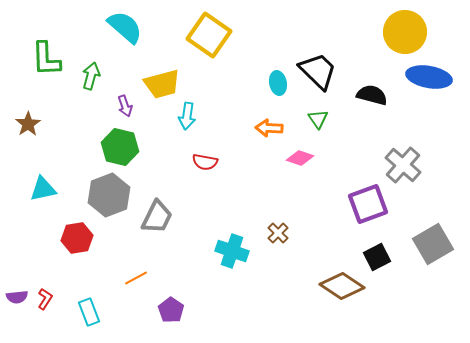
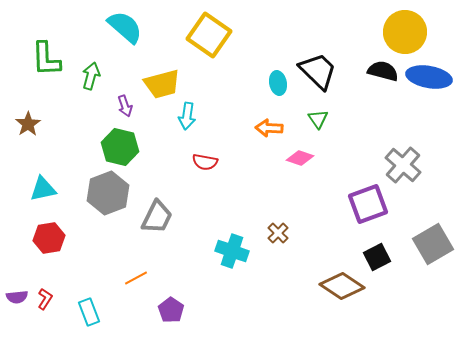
black semicircle: moved 11 px right, 24 px up
gray hexagon: moved 1 px left, 2 px up
red hexagon: moved 28 px left
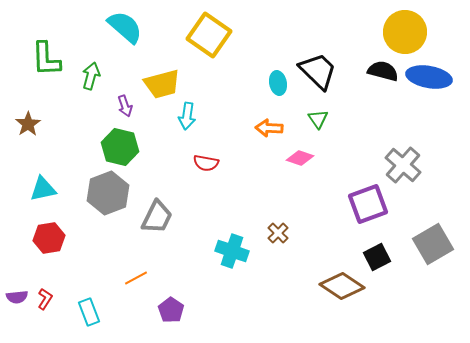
red semicircle: moved 1 px right, 1 px down
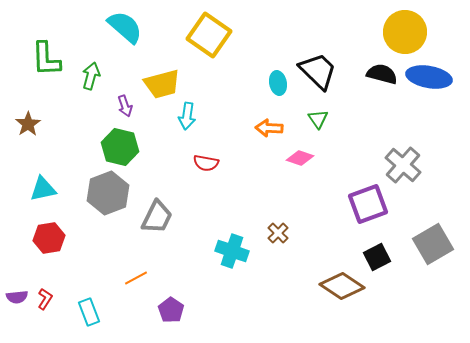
black semicircle: moved 1 px left, 3 px down
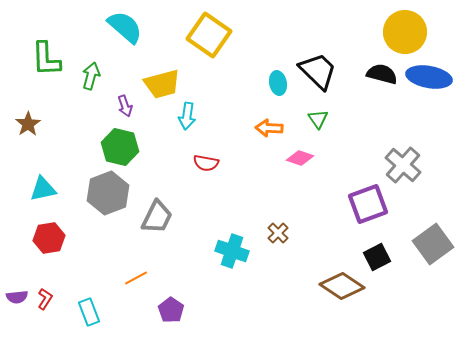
gray square: rotated 6 degrees counterclockwise
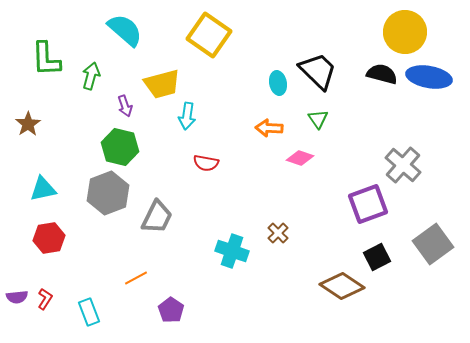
cyan semicircle: moved 3 px down
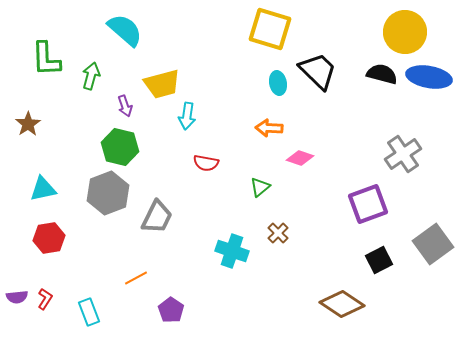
yellow square: moved 61 px right, 6 px up; rotated 18 degrees counterclockwise
green triangle: moved 58 px left, 68 px down; rotated 25 degrees clockwise
gray cross: moved 11 px up; rotated 15 degrees clockwise
black square: moved 2 px right, 3 px down
brown diamond: moved 18 px down
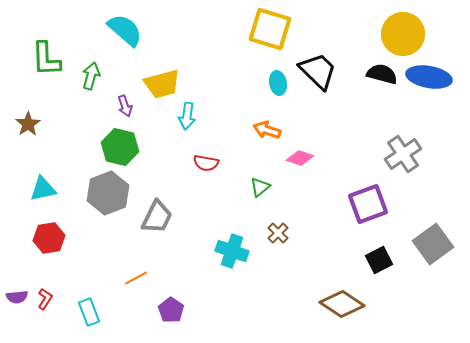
yellow circle: moved 2 px left, 2 px down
orange arrow: moved 2 px left, 2 px down; rotated 16 degrees clockwise
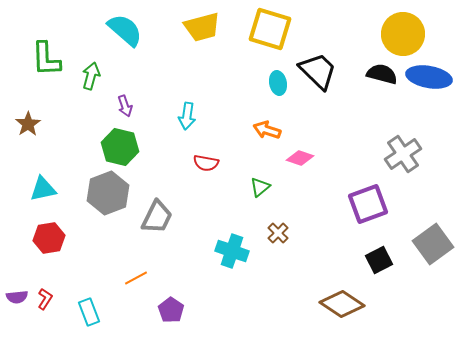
yellow trapezoid: moved 40 px right, 57 px up
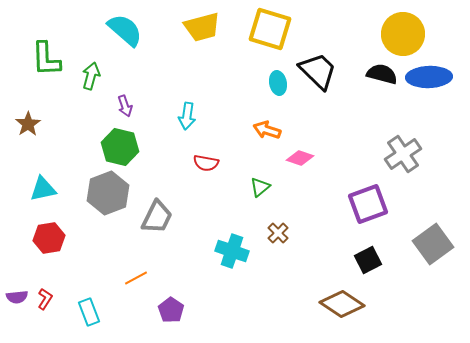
blue ellipse: rotated 12 degrees counterclockwise
black square: moved 11 px left
